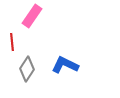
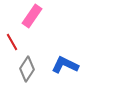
red line: rotated 24 degrees counterclockwise
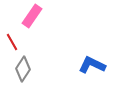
blue L-shape: moved 27 px right
gray diamond: moved 4 px left
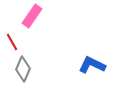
gray diamond: rotated 10 degrees counterclockwise
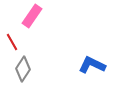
gray diamond: rotated 10 degrees clockwise
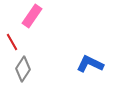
blue L-shape: moved 2 px left, 1 px up
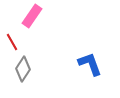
blue L-shape: rotated 44 degrees clockwise
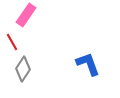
pink rectangle: moved 6 px left, 1 px up
blue L-shape: moved 2 px left
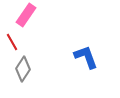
blue L-shape: moved 2 px left, 7 px up
